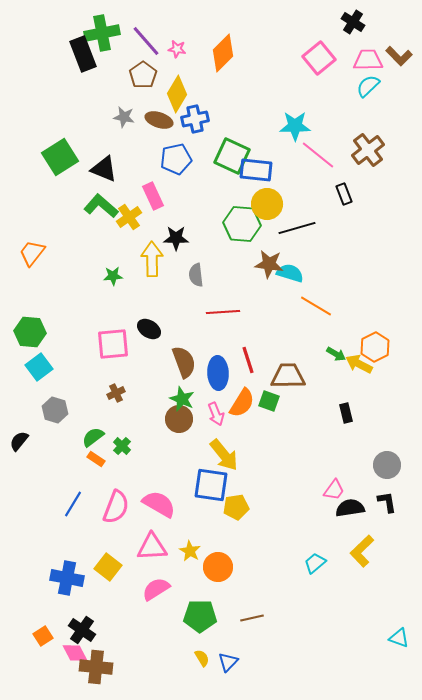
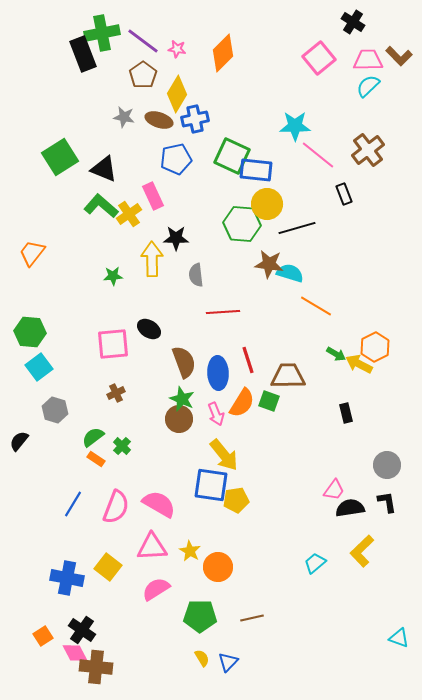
purple line at (146, 41): moved 3 px left; rotated 12 degrees counterclockwise
yellow cross at (129, 217): moved 3 px up
yellow pentagon at (236, 507): moved 7 px up
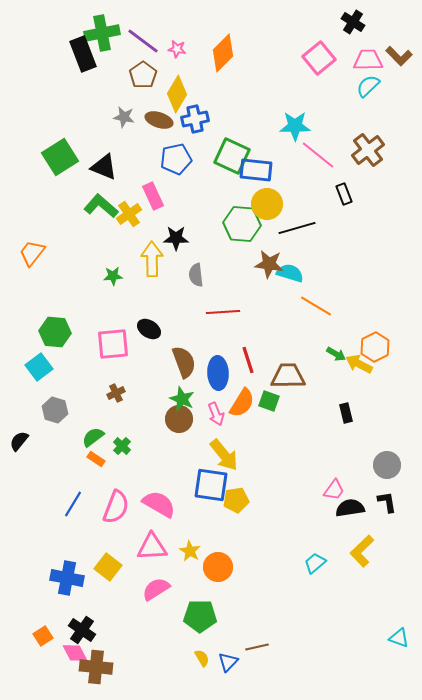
black triangle at (104, 169): moved 2 px up
green hexagon at (30, 332): moved 25 px right
brown line at (252, 618): moved 5 px right, 29 px down
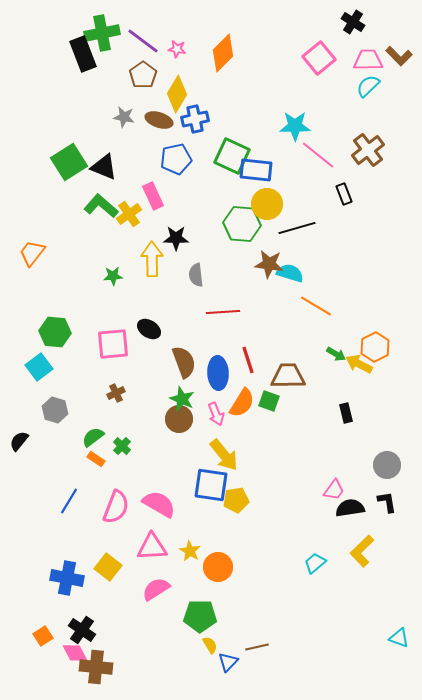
green square at (60, 157): moved 9 px right, 5 px down
blue line at (73, 504): moved 4 px left, 3 px up
yellow semicircle at (202, 658): moved 8 px right, 13 px up
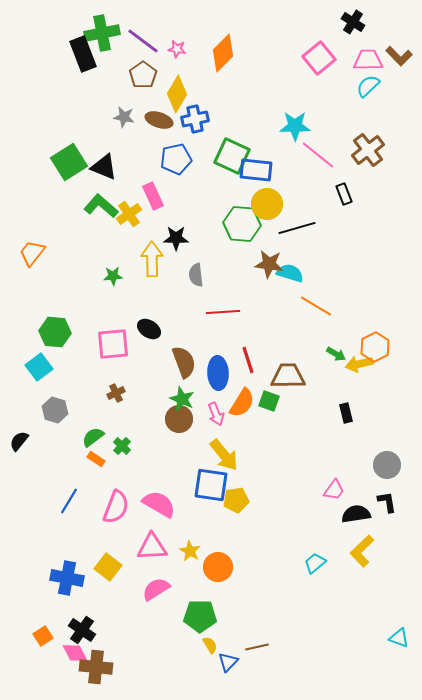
yellow arrow at (359, 364): rotated 40 degrees counterclockwise
black semicircle at (350, 508): moved 6 px right, 6 px down
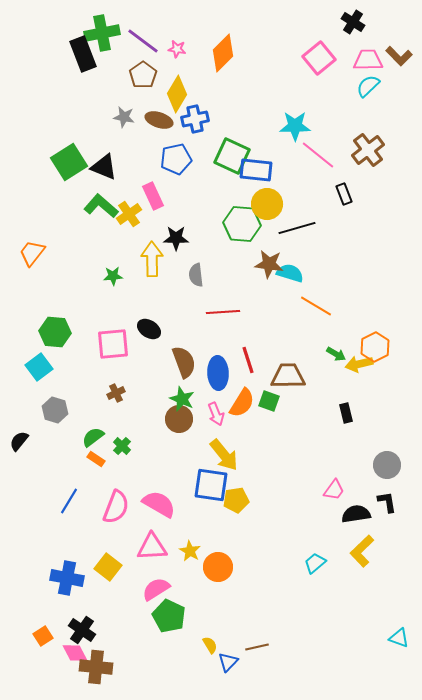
green pentagon at (200, 616): moved 31 px left; rotated 24 degrees clockwise
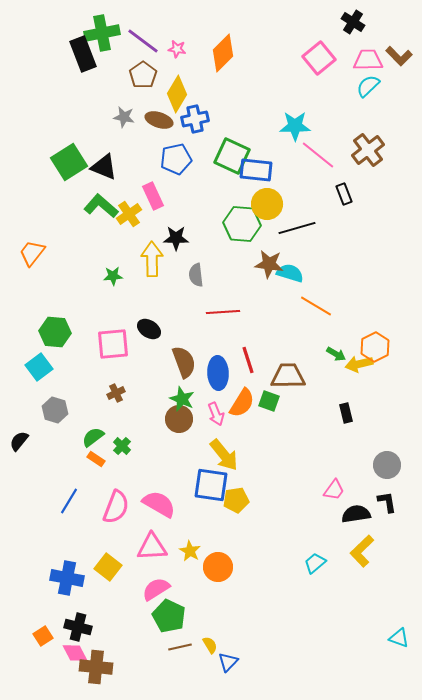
black cross at (82, 630): moved 4 px left, 3 px up; rotated 20 degrees counterclockwise
brown line at (257, 647): moved 77 px left
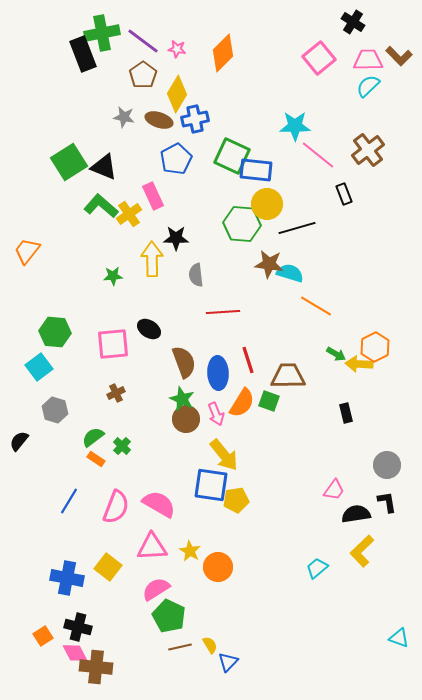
blue pentagon at (176, 159): rotated 16 degrees counterclockwise
orange trapezoid at (32, 253): moved 5 px left, 2 px up
yellow arrow at (359, 364): rotated 16 degrees clockwise
brown circle at (179, 419): moved 7 px right
cyan trapezoid at (315, 563): moved 2 px right, 5 px down
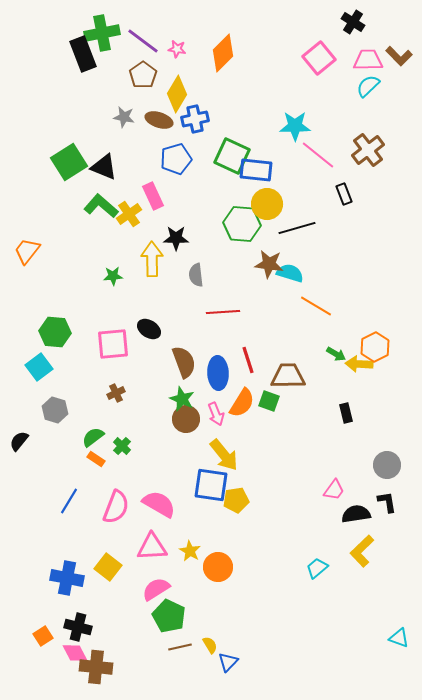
blue pentagon at (176, 159): rotated 12 degrees clockwise
